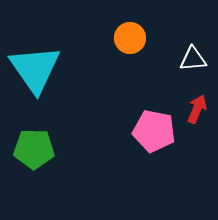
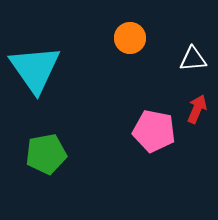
green pentagon: moved 12 px right, 5 px down; rotated 12 degrees counterclockwise
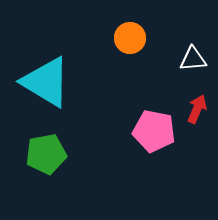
cyan triangle: moved 11 px right, 13 px down; rotated 24 degrees counterclockwise
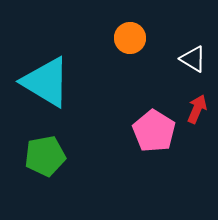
white triangle: rotated 36 degrees clockwise
pink pentagon: rotated 21 degrees clockwise
green pentagon: moved 1 px left, 2 px down
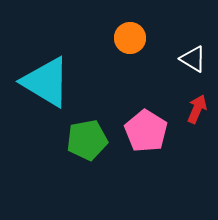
pink pentagon: moved 8 px left
green pentagon: moved 42 px right, 16 px up
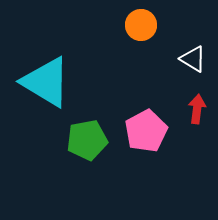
orange circle: moved 11 px right, 13 px up
red arrow: rotated 16 degrees counterclockwise
pink pentagon: rotated 12 degrees clockwise
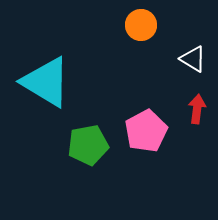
green pentagon: moved 1 px right, 5 px down
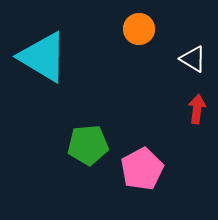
orange circle: moved 2 px left, 4 px down
cyan triangle: moved 3 px left, 25 px up
pink pentagon: moved 4 px left, 38 px down
green pentagon: rotated 6 degrees clockwise
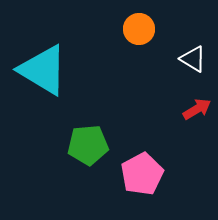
cyan triangle: moved 13 px down
red arrow: rotated 52 degrees clockwise
pink pentagon: moved 5 px down
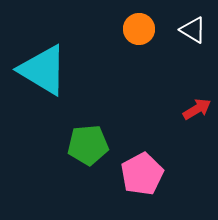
white triangle: moved 29 px up
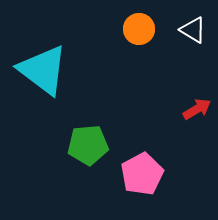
cyan triangle: rotated 6 degrees clockwise
